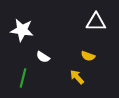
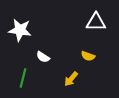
white star: moved 2 px left
yellow arrow: moved 6 px left, 2 px down; rotated 98 degrees counterclockwise
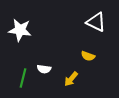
white triangle: rotated 25 degrees clockwise
white semicircle: moved 1 px right, 12 px down; rotated 24 degrees counterclockwise
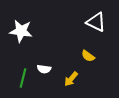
white star: moved 1 px right, 1 px down
yellow semicircle: rotated 16 degrees clockwise
